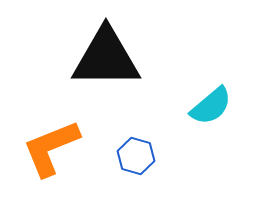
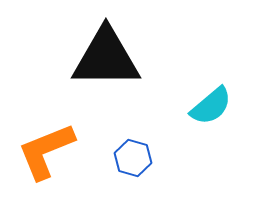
orange L-shape: moved 5 px left, 3 px down
blue hexagon: moved 3 px left, 2 px down
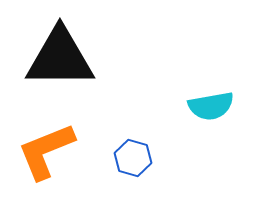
black triangle: moved 46 px left
cyan semicircle: rotated 30 degrees clockwise
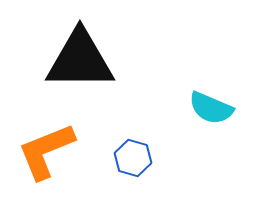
black triangle: moved 20 px right, 2 px down
cyan semicircle: moved 2 px down; rotated 33 degrees clockwise
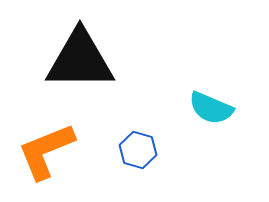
blue hexagon: moved 5 px right, 8 px up
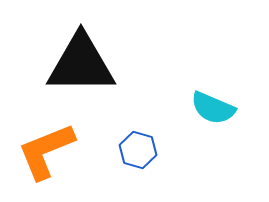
black triangle: moved 1 px right, 4 px down
cyan semicircle: moved 2 px right
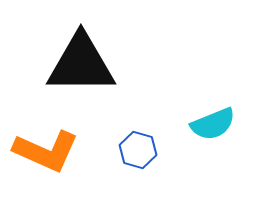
cyan semicircle: moved 16 px down; rotated 45 degrees counterclockwise
orange L-shape: rotated 134 degrees counterclockwise
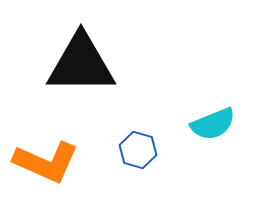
orange L-shape: moved 11 px down
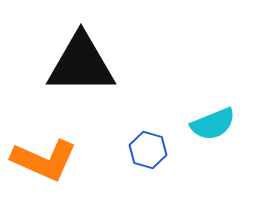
blue hexagon: moved 10 px right
orange L-shape: moved 2 px left, 2 px up
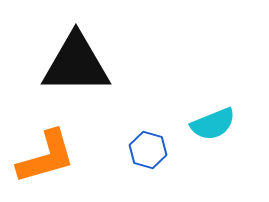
black triangle: moved 5 px left
orange L-shape: moved 2 px right, 3 px up; rotated 40 degrees counterclockwise
